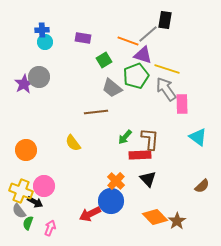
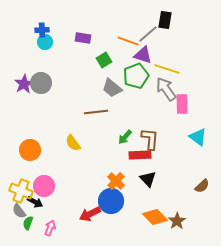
gray circle: moved 2 px right, 6 px down
orange circle: moved 4 px right
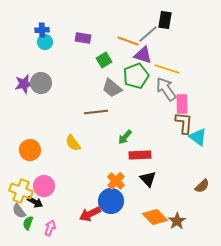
purple star: rotated 18 degrees clockwise
brown L-shape: moved 34 px right, 16 px up
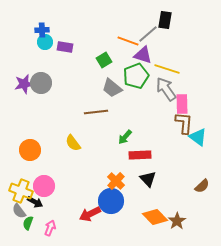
purple rectangle: moved 18 px left, 9 px down
